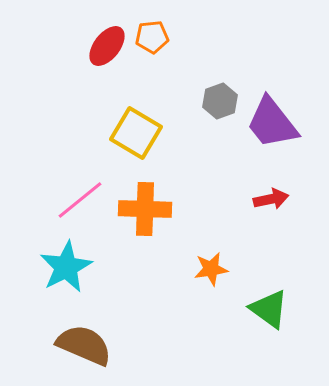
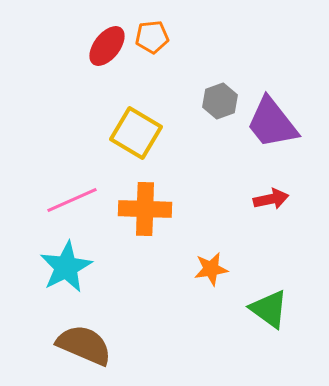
pink line: moved 8 px left; rotated 15 degrees clockwise
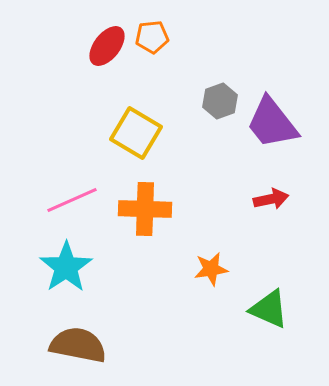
cyan star: rotated 6 degrees counterclockwise
green triangle: rotated 12 degrees counterclockwise
brown semicircle: moved 6 px left; rotated 12 degrees counterclockwise
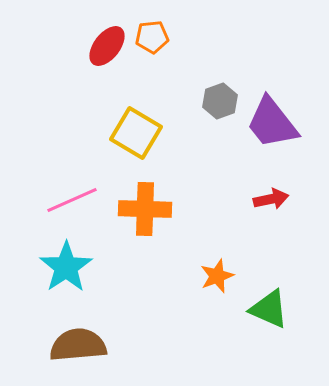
orange star: moved 6 px right, 7 px down; rotated 12 degrees counterclockwise
brown semicircle: rotated 16 degrees counterclockwise
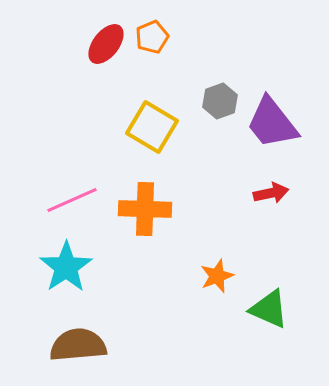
orange pentagon: rotated 16 degrees counterclockwise
red ellipse: moved 1 px left, 2 px up
yellow square: moved 16 px right, 6 px up
red arrow: moved 6 px up
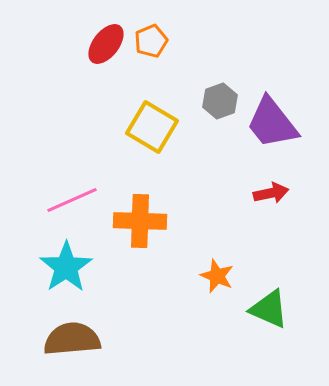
orange pentagon: moved 1 px left, 4 px down
orange cross: moved 5 px left, 12 px down
orange star: rotated 28 degrees counterclockwise
brown semicircle: moved 6 px left, 6 px up
